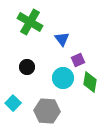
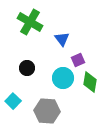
black circle: moved 1 px down
cyan square: moved 2 px up
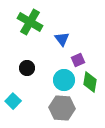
cyan circle: moved 1 px right, 2 px down
gray hexagon: moved 15 px right, 3 px up
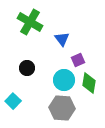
green diamond: moved 1 px left, 1 px down
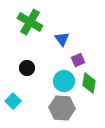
cyan circle: moved 1 px down
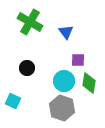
blue triangle: moved 4 px right, 7 px up
purple square: rotated 24 degrees clockwise
cyan square: rotated 21 degrees counterclockwise
gray hexagon: rotated 15 degrees clockwise
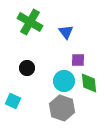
green diamond: rotated 15 degrees counterclockwise
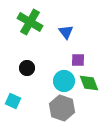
green diamond: rotated 15 degrees counterclockwise
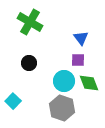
blue triangle: moved 15 px right, 6 px down
black circle: moved 2 px right, 5 px up
cyan square: rotated 21 degrees clockwise
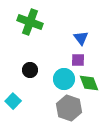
green cross: rotated 10 degrees counterclockwise
black circle: moved 1 px right, 7 px down
cyan circle: moved 2 px up
gray hexagon: moved 7 px right
